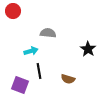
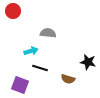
black star: moved 13 px down; rotated 21 degrees counterclockwise
black line: moved 1 px right, 3 px up; rotated 63 degrees counterclockwise
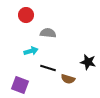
red circle: moved 13 px right, 4 px down
black line: moved 8 px right
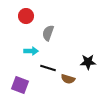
red circle: moved 1 px down
gray semicircle: rotated 77 degrees counterclockwise
cyan arrow: rotated 16 degrees clockwise
black star: rotated 14 degrees counterclockwise
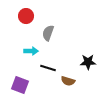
brown semicircle: moved 2 px down
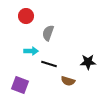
black line: moved 1 px right, 4 px up
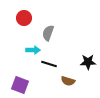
red circle: moved 2 px left, 2 px down
cyan arrow: moved 2 px right, 1 px up
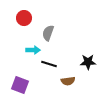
brown semicircle: rotated 24 degrees counterclockwise
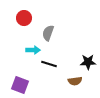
brown semicircle: moved 7 px right
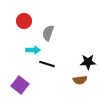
red circle: moved 3 px down
black line: moved 2 px left
brown semicircle: moved 5 px right, 1 px up
purple square: rotated 18 degrees clockwise
